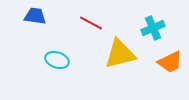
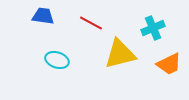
blue trapezoid: moved 8 px right
orange trapezoid: moved 1 px left, 2 px down
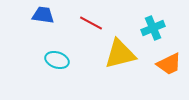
blue trapezoid: moved 1 px up
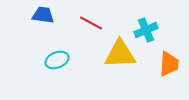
cyan cross: moved 7 px left, 2 px down
yellow triangle: rotated 12 degrees clockwise
cyan ellipse: rotated 40 degrees counterclockwise
orange trapezoid: rotated 60 degrees counterclockwise
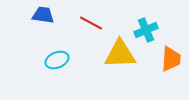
orange trapezoid: moved 2 px right, 5 px up
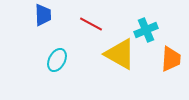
blue trapezoid: rotated 80 degrees clockwise
red line: moved 1 px down
yellow triangle: rotated 32 degrees clockwise
cyan ellipse: rotated 40 degrees counterclockwise
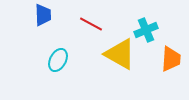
cyan ellipse: moved 1 px right
